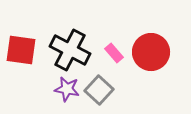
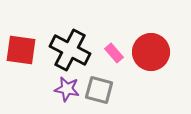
gray square: rotated 28 degrees counterclockwise
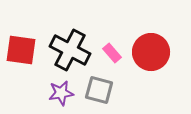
pink rectangle: moved 2 px left
purple star: moved 6 px left, 4 px down; rotated 20 degrees counterclockwise
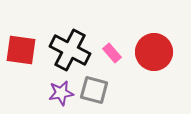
red circle: moved 3 px right
gray square: moved 5 px left
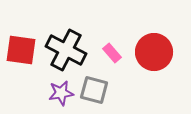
black cross: moved 4 px left
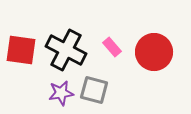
pink rectangle: moved 6 px up
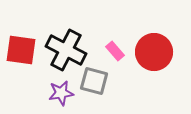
pink rectangle: moved 3 px right, 4 px down
gray square: moved 9 px up
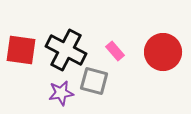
red circle: moved 9 px right
